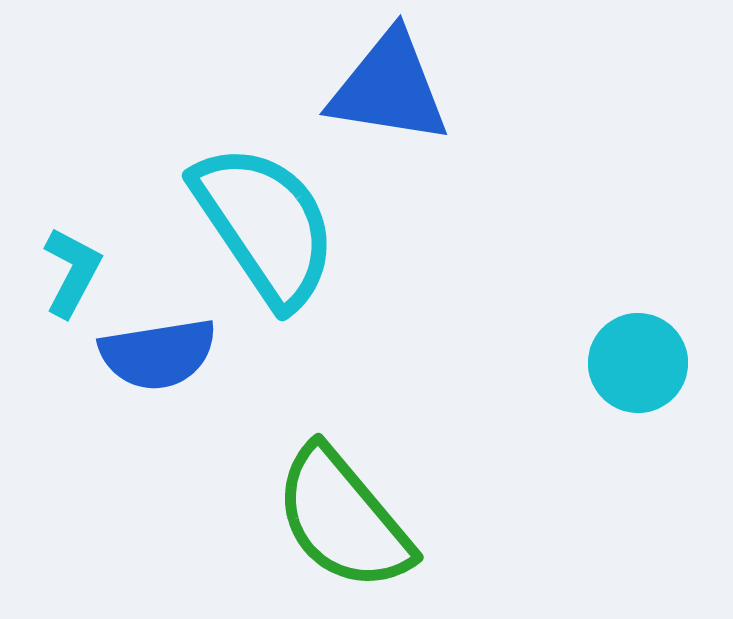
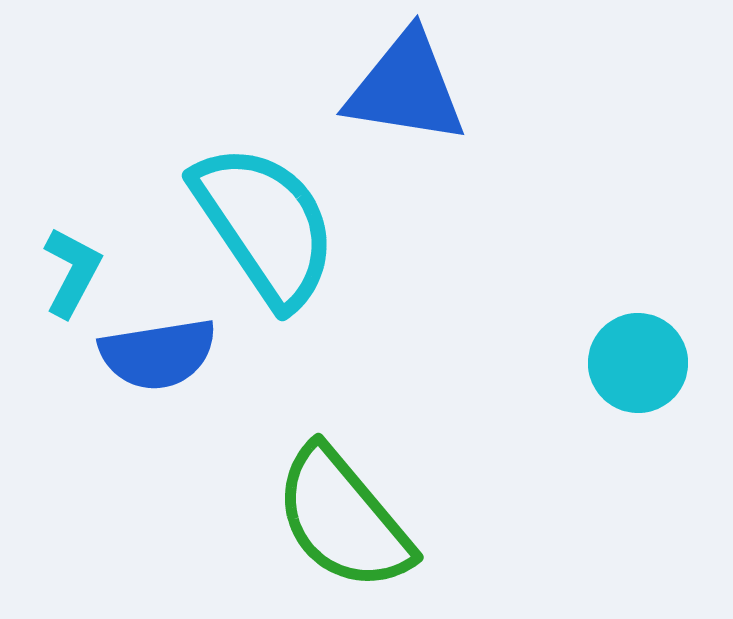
blue triangle: moved 17 px right
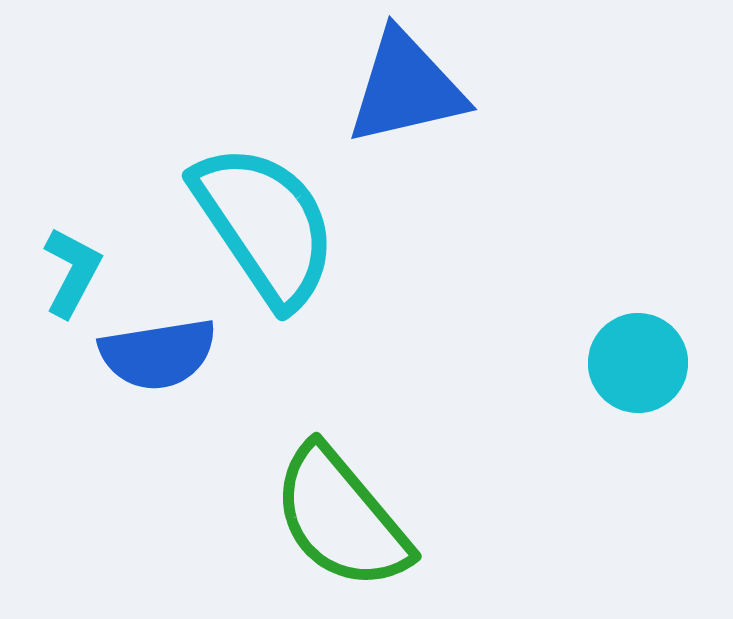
blue triangle: rotated 22 degrees counterclockwise
green semicircle: moved 2 px left, 1 px up
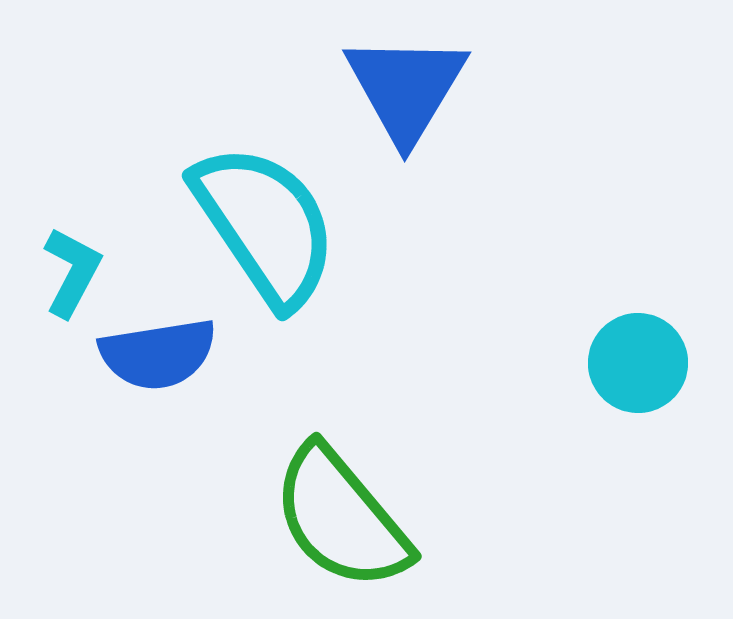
blue triangle: rotated 46 degrees counterclockwise
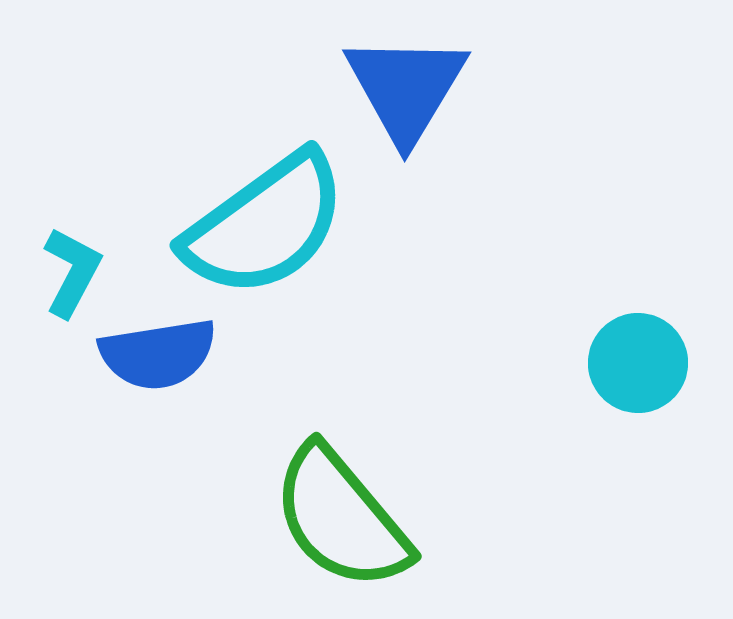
cyan semicircle: rotated 88 degrees clockwise
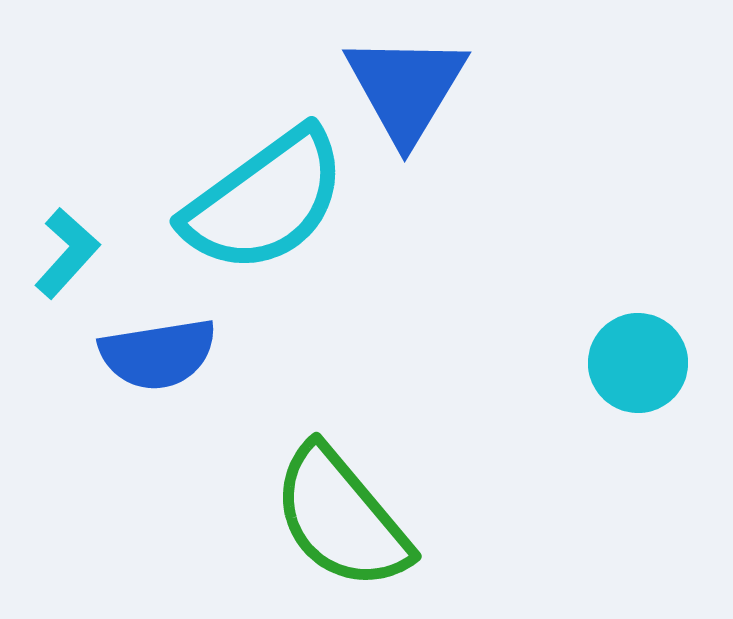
cyan semicircle: moved 24 px up
cyan L-shape: moved 5 px left, 19 px up; rotated 14 degrees clockwise
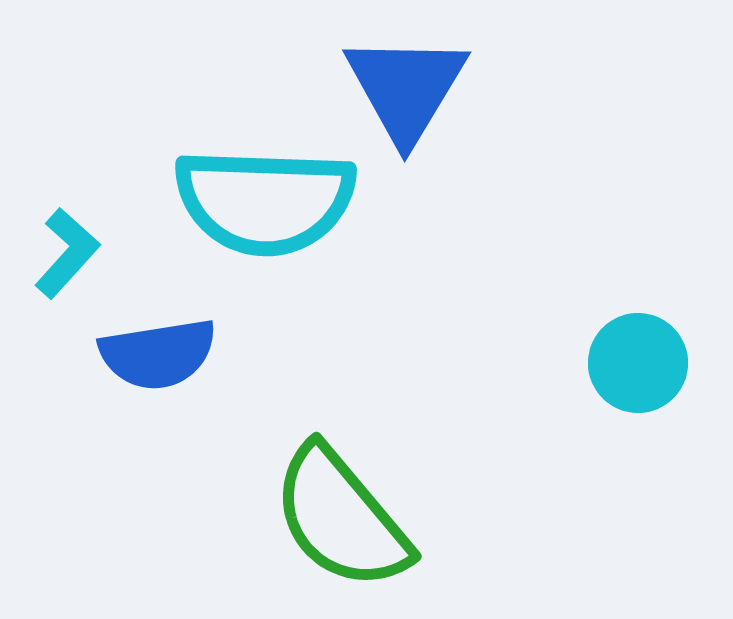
cyan semicircle: rotated 38 degrees clockwise
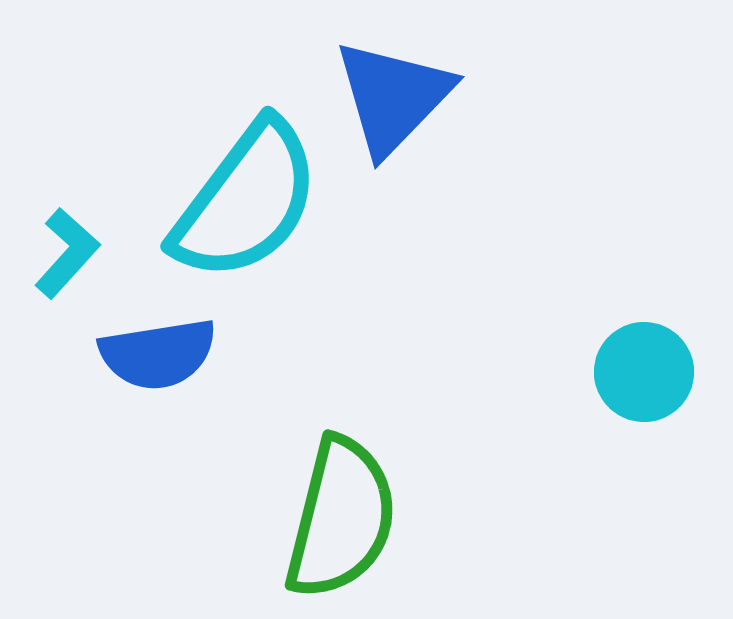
blue triangle: moved 13 px left, 9 px down; rotated 13 degrees clockwise
cyan semicircle: moved 19 px left; rotated 55 degrees counterclockwise
cyan circle: moved 6 px right, 9 px down
green semicircle: rotated 126 degrees counterclockwise
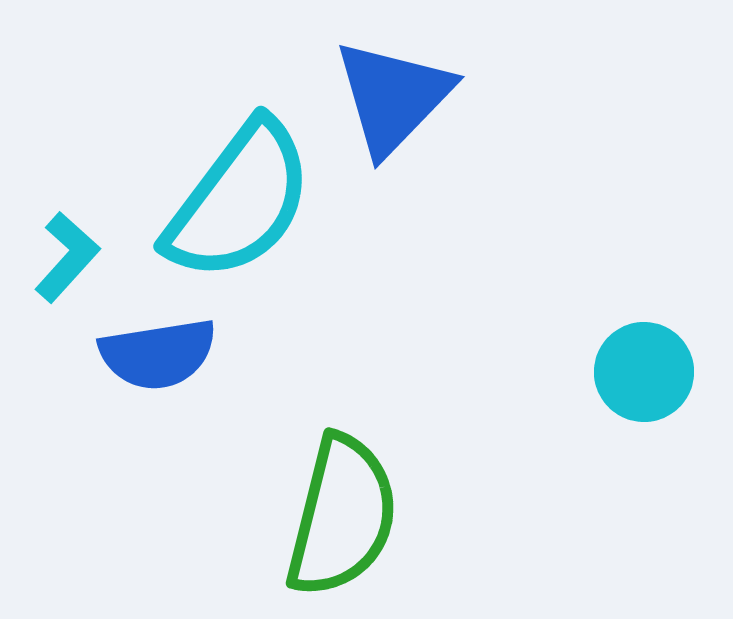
cyan semicircle: moved 7 px left
cyan L-shape: moved 4 px down
green semicircle: moved 1 px right, 2 px up
